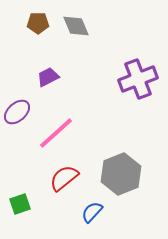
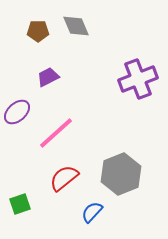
brown pentagon: moved 8 px down
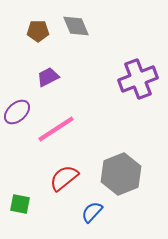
pink line: moved 4 px up; rotated 9 degrees clockwise
green square: rotated 30 degrees clockwise
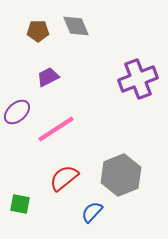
gray hexagon: moved 1 px down
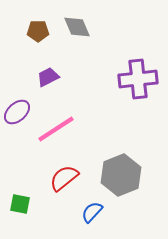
gray diamond: moved 1 px right, 1 px down
purple cross: rotated 15 degrees clockwise
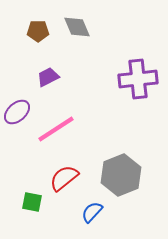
green square: moved 12 px right, 2 px up
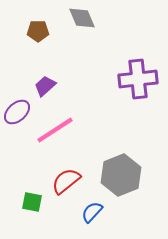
gray diamond: moved 5 px right, 9 px up
purple trapezoid: moved 3 px left, 9 px down; rotated 15 degrees counterclockwise
pink line: moved 1 px left, 1 px down
red semicircle: moved 2 px right, 3 px down
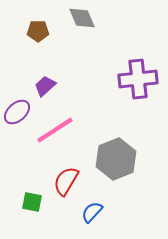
gray hexagon: moved 5 px left, 16 px up
red semicircle: rotated 20 degrees counterclockwise
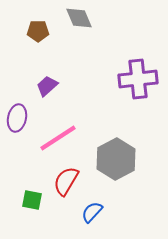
gray diamond: moved 3 px left
purple trapezoid: moved 2 px right
purple ellipse: moved 6 px down; rotated 36 degrees counterclockwise
pink line: moved 3 px right, 8 px down
gray hexagon: rotated 6 degrees counterclockwise
green square: moved 2 px up
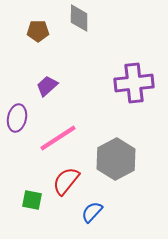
gray diamond: rotated 24 degrees clockwise
purple cross: moved 4 px left, 4 px down
red semicircle: rotated 8 degrees clockwise
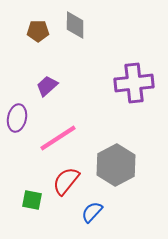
gray diamond: moved 4 px left, 7 px down
gray hexagon: moved 6 px down
